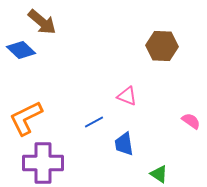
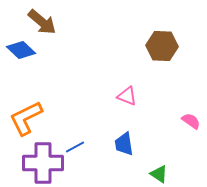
blue line: moved 19 px left, 25 px down
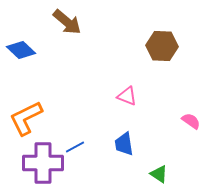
brown arrow: moved 25 px right
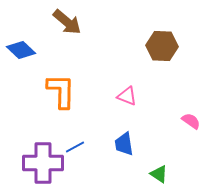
orange L-shape: moved 35 px right, 27 px up; rotated 117 degrees clockwise
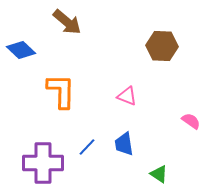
blue line: moved 12 px right; rotated 18 degrees counterclockwise
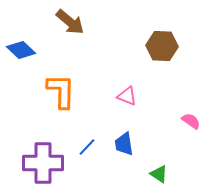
brown arrow: moved 3 px right
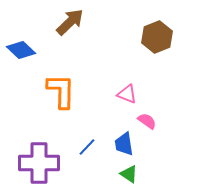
brown arrow: rotated 84 degrees counterclockwise
brown hexagon: moved 5 px left, 9 px up; rotated 24 degrees counterclockwise
pink triangle: moved 2 px up
pink semicircle: moved 44 px left
purple cross: moved 4 px left
green triangle: moved 30 px left
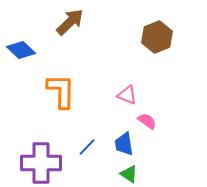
pink triangle: moved 1 px down
purple cross: moved 2 px right
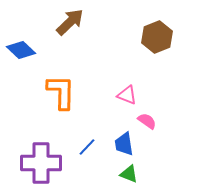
orange L-shape: moved 1 px down
green triangle: rotated 12 degrees counterclockwise
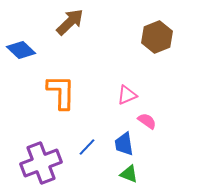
pink triangle: rotated 45 degrees counterclockwise
purple cross: rotated 21 degrees counterclockwise
